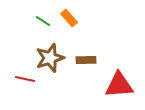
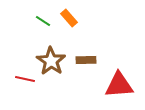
brown star: moved 1 px right, 3 px down; rotated 20 degrees counterclockwise
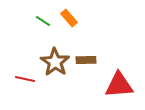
brown star: moved 4 px right, 1 px down
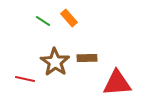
brown rectangle: moved 1 px right, 2 px up
red triangle: moved 2 px left, 2 px up
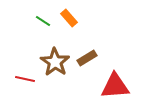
brown rectangle: rotated 30 degrees counterclockwise
red triangle: moved 2 px left, 3 px down
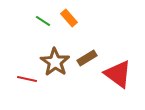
red line: moved 2 px right
red triangle: moved 3 px right, 12 px up; rotated 40 degrees clockwise
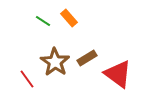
red line: rotated 42 degrees clockwise
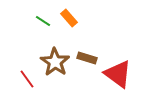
brown rectangle: rotated 48 degrees clockwise
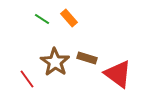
green line: moved 1 px left, 2 px up
